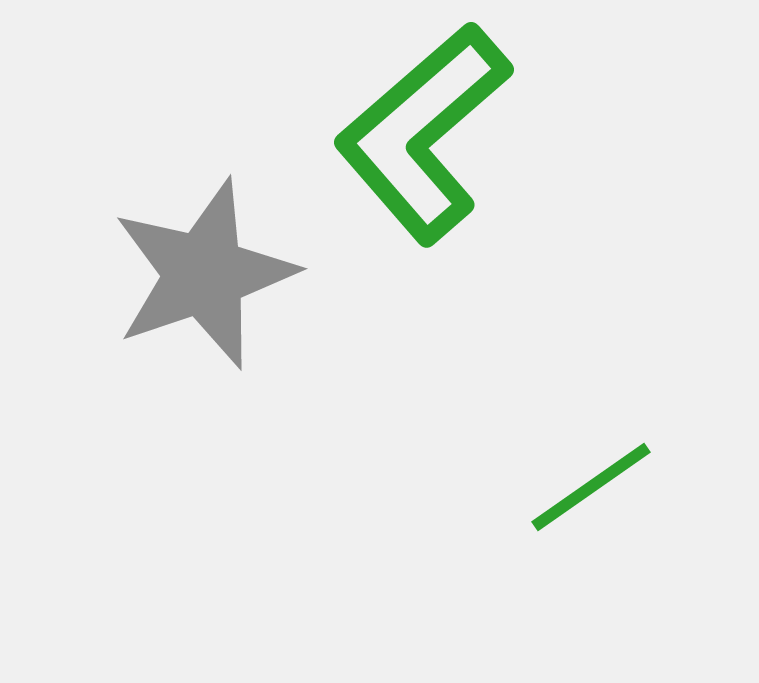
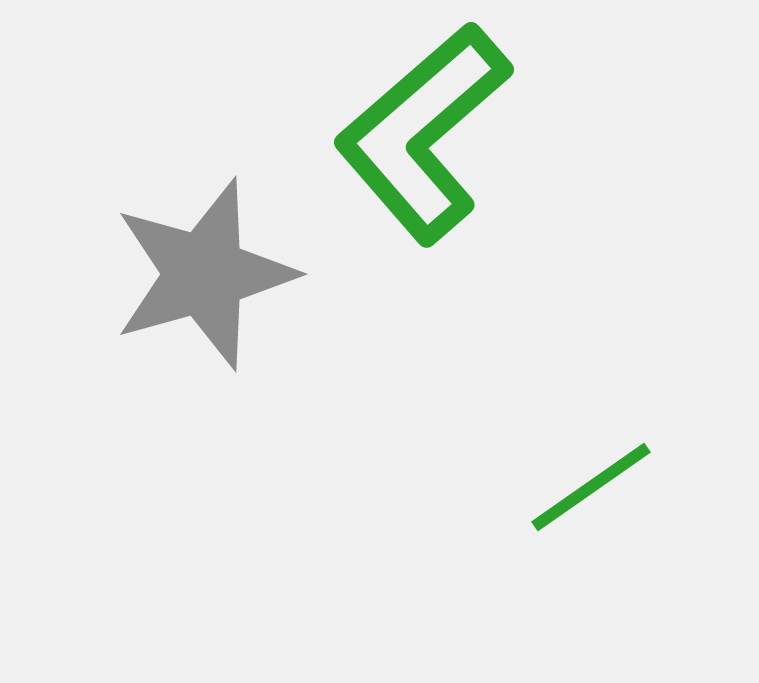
gray star: rotated 3 degrees clockwise
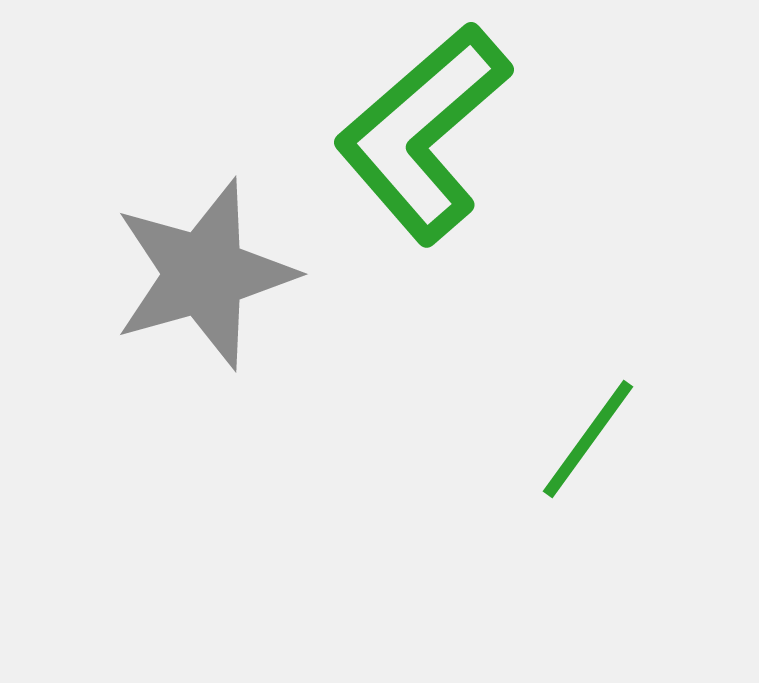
green line: moved 3 px left, 48 px up; rotated 19 degrees counterclockwise
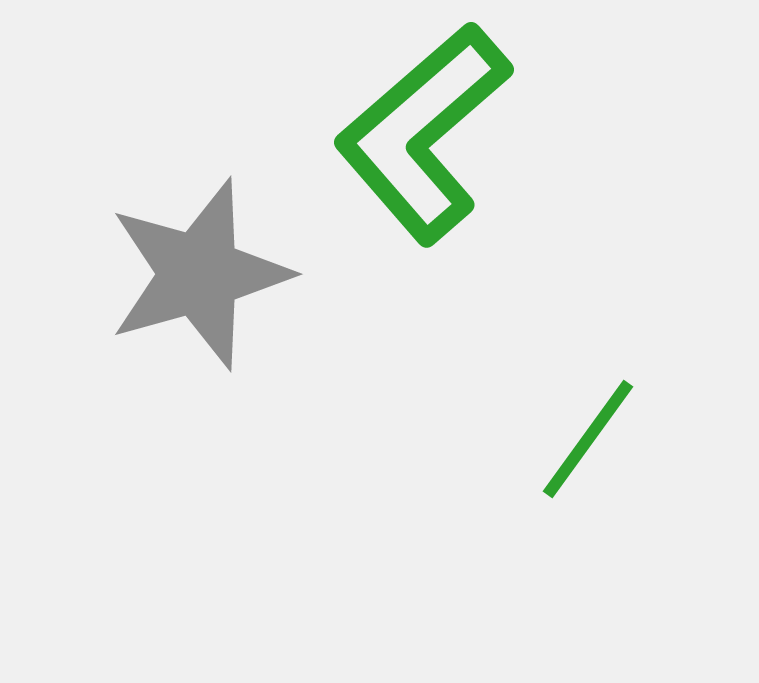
gray star: moved 5 px left
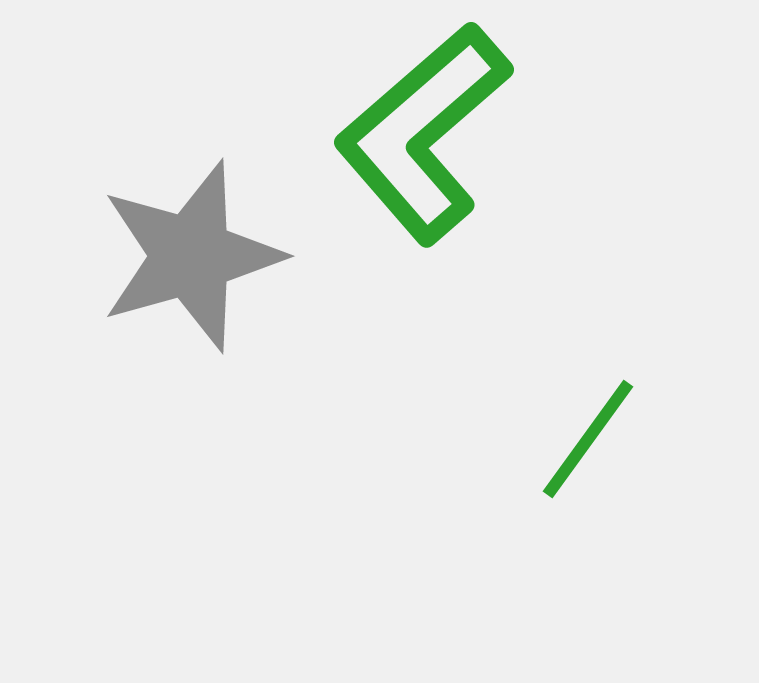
gray star: moved 8 px left, 18 px up
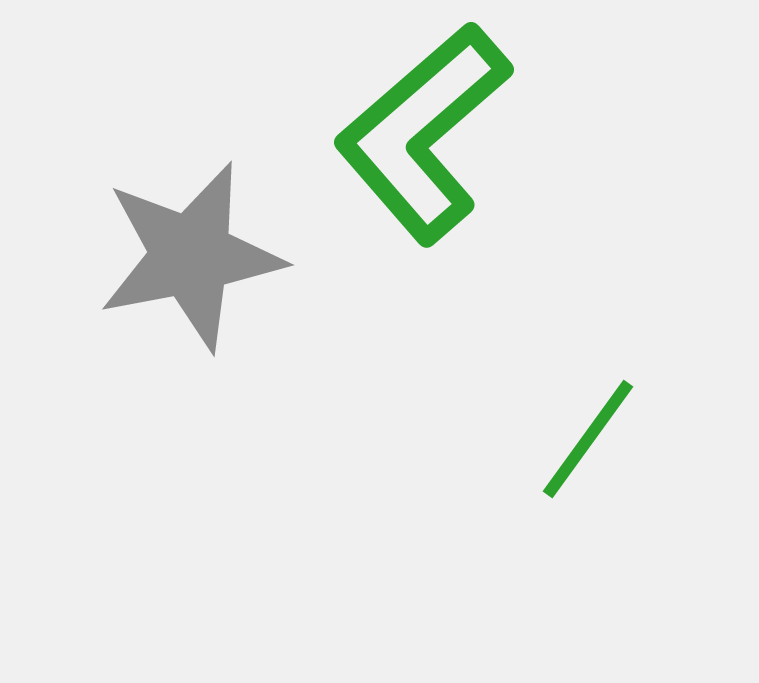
gray star: rotated 5 degrees clockwise
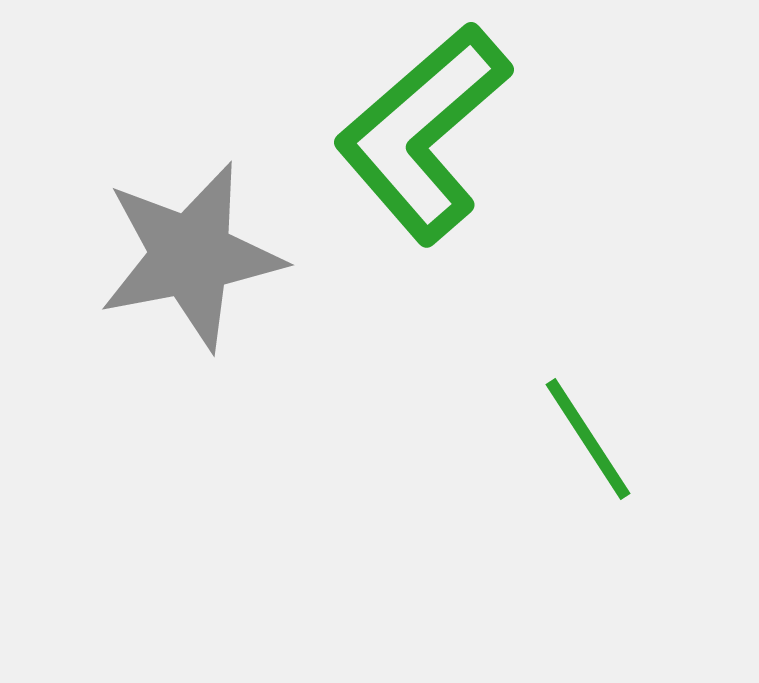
green line: rotated 69 degrees counterclockwise
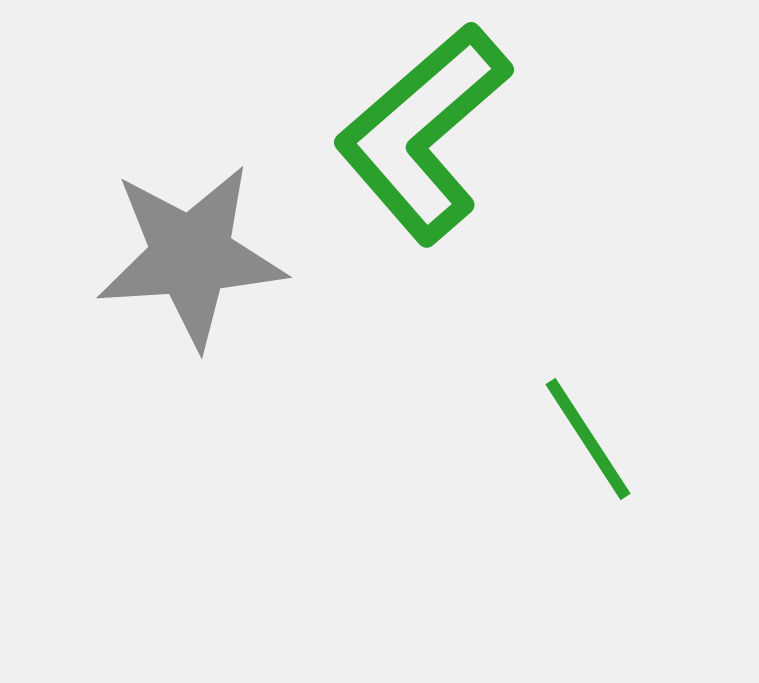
gray star: rotated 7 degrees clockwise
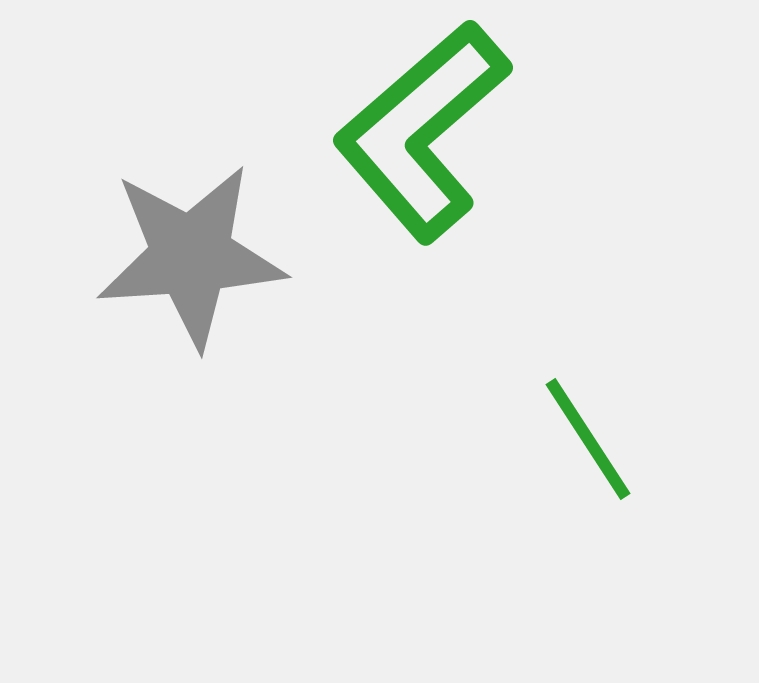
green L-shape: moved 1 px left, 2 px up
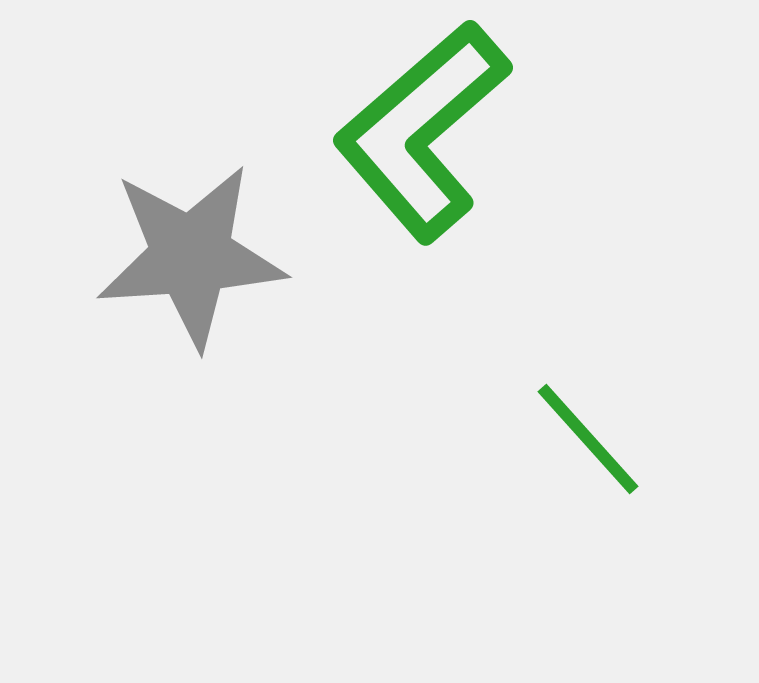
green line: rotated 9 degrees counterclockwise
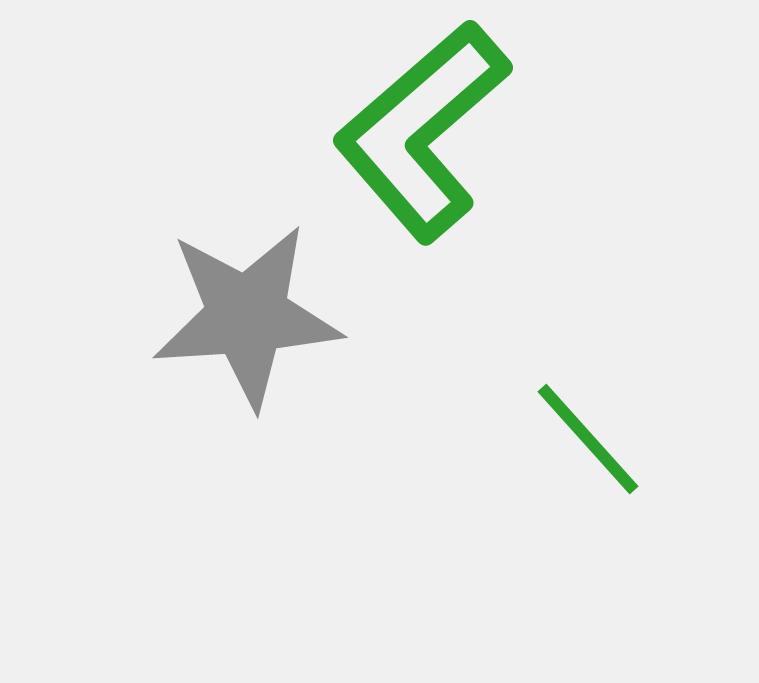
gray star: moved 56 px right, 60 px down
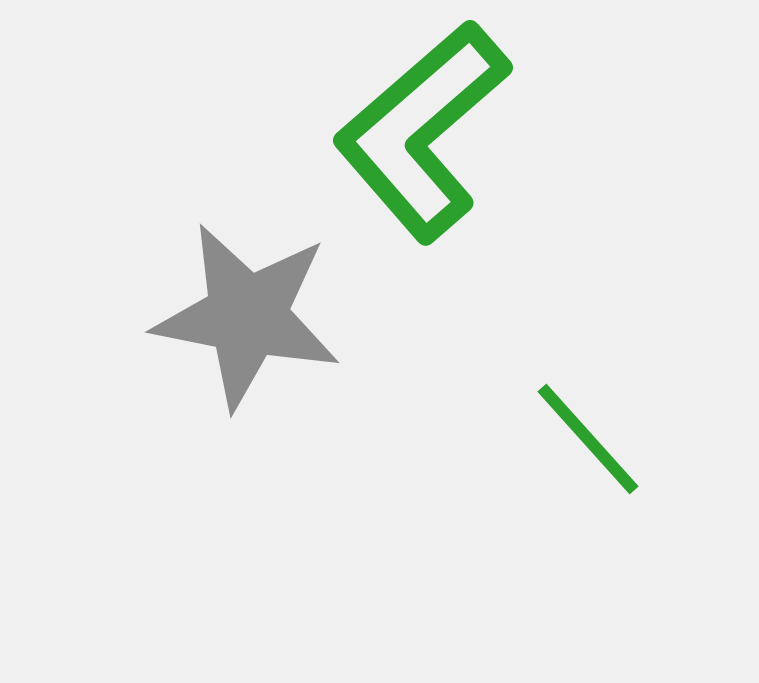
gray star: rotated 15 degrees clockwise
